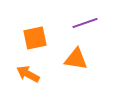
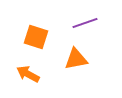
orange square: moved 1 px right, 1 px up; rotated 30 degrees clockwise
orange triangle: rotated 20 degrees counterclockwise
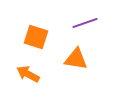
orange triangle: rotated 20 degrees clockwise
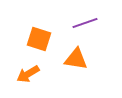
orange square: moved 3 px right, 2 px down
orange arrow: rotated 60 degrees counterclockwise
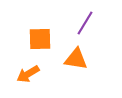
purple line: rotated 40 degrees counterclockwise
orange square: moved 1 px right; rotated 20 degrees counterclockwise
